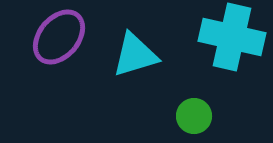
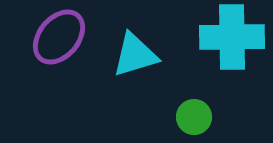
cyan cross: rotated 14 degrees counterclockwise
green circle: moved 1 px down
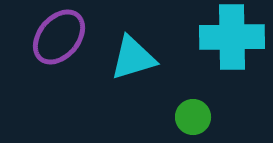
cyan triangle: moved 2 px left, 3 px down
green circle: moved 1 px left
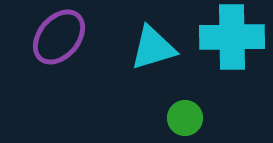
cyan triangle: moved 20 px right, 10 px up
green circle: moved 8 px left, 1 px down
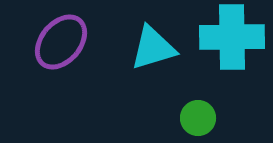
purple ellipse: moved 2 px right, 5 px down
green circle: moved 13 px right
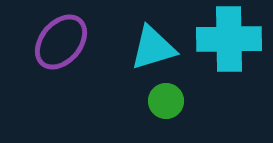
cyan cross: moved 3 px left, 2 px down
green circle: moved 32 px left, 17 px up
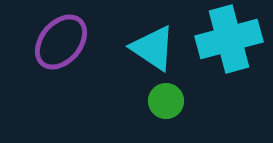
cyan cross: rotated 14 degrees counterclockwise
cyan triangle: rotated 51 degrees clockwise
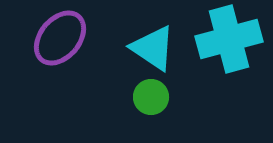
purple ellipse: moved 1 px left, 4 px up
green circle: moved 15 px left, 4 px up
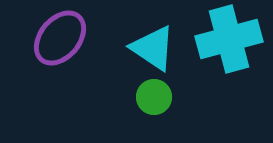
green circle: moved 3 px right
